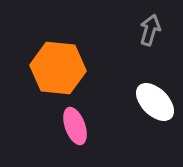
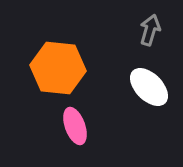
white ellipse: moved 6 px left, 15 px up
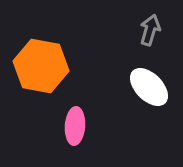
orange hexagon: moved 17 px left, 2 px up; rotated 4 degrees clockwise
pink ellipse: rotated 24 degrees clockwise
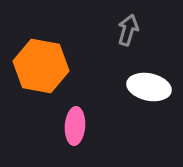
gray arrow: moved 22 px left
white ellipse: rotated 33 degrees counterclockwise
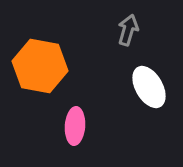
orange hexagon: moved 1 px left
white ellipse: rotated 48 degrees clockwise
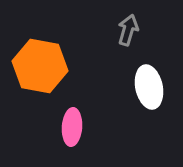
white ellipse: rotated 18 degrees clockwise
pink ellipse: moved 3 px left, 1 px down
